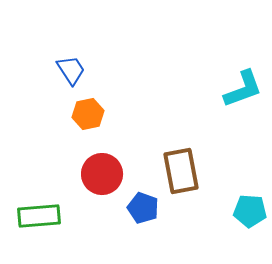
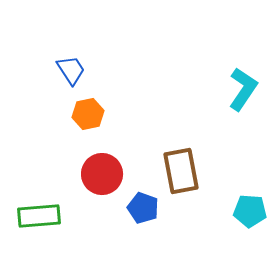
cyan L-shape: rotated 36 degrees counterclockwise
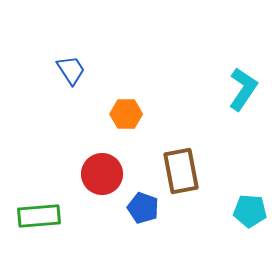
orange hexagon: moved 38 px right; rotated 12 degrees clockwise
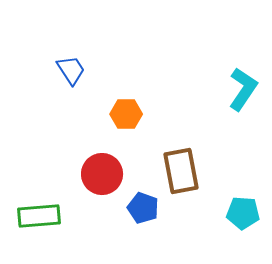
cyan pentagon: moved 7 px left, 2 px down
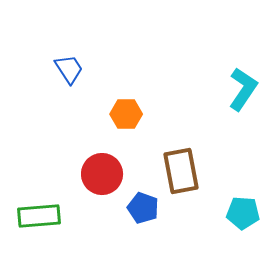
blue trapezoid: moved 2 px left, 1 px up
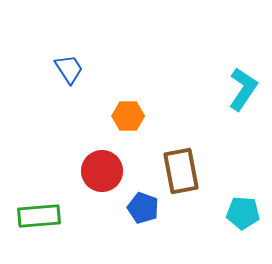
orange hexagon: moved 2 px right, 2 px down
red circle: moved 3 px up
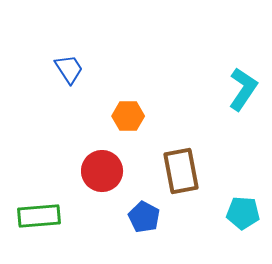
blue pentagon: moved 1 px right, 9 px down; rotated 8 degrees clockwise
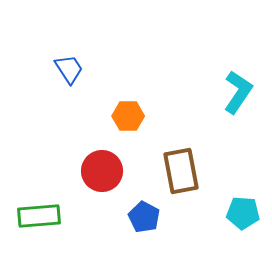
cyan L-shape: moved 5 px left, 3 px down
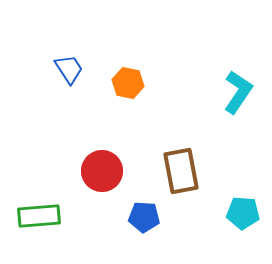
orange hexagon: moved 33 px up; rotated 12 degrees clockwise
blue pentagon: rotated 24 degrees counterclockwise
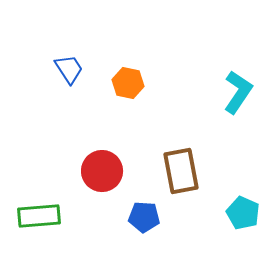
cyan pentagon: rotated 20 degrees clockwise
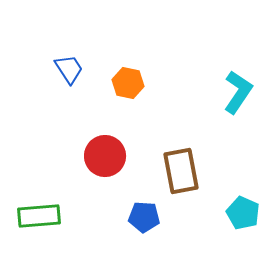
red circle: moved 3 px right, 15 px up
